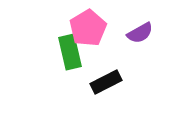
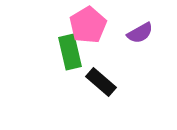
pink pentagon: moved 3 px up
black rectangle: moved 5 px left; rotated 68 degrees clockwise
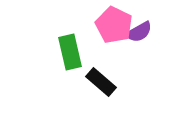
pink pentagon: moved 26 px right; rotated 15 degrees counterclockwise
purple semicircle: moved 1 px left, 1 px up
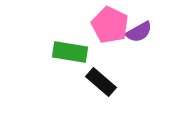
pink pentagon: moved 4 px left
green rectangle: rotated 68 degrees counterclockwise
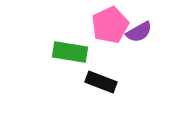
pink pentagon: rotated 21 degrees clockwise
black rectangle: rotated 20 degrees counterclockwise
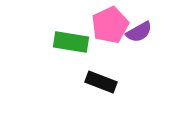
green rectangle: moved 1 px right, 10 px up
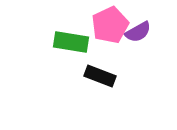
purple semicircle: moved 1 px left
black rectangle: moved 1 px left, 6 px up
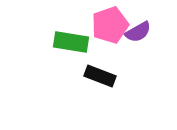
pink pentagon: rotated 6 degrees clockwise
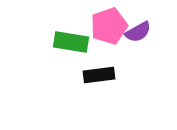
pink pentagon: moved 1 px left, 1 px down
black rectangle: moved 1 px left, 1 px up; rotated 28 degrees counterclockwise
